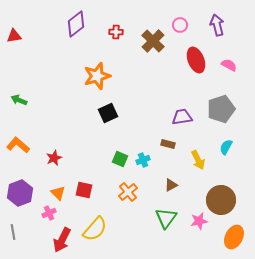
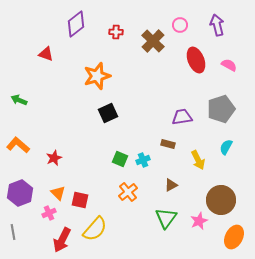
red triangle: moved 32 px right, 18 px down; rotated 28 degrees clockwise
red square: moved 4 px left, 10 px down
pink star: rotated 12 degrees counterclockwise
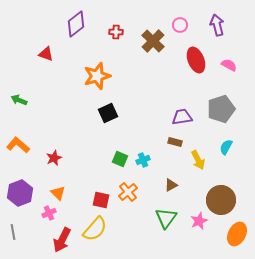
brown rectangle: moved 7 px right, 2 px up
red square: moved 21 px right
orange ellipse: moved 3 px right, 3 px up
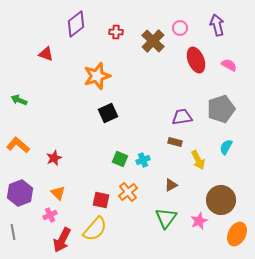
pink circle: moved 3 px down
pink cross: moved 1 px right, 2 px down
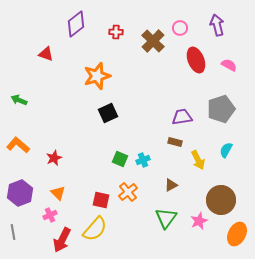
cyan semicircle: moved 3 px down
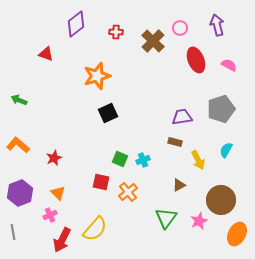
brown triangle: moved 8 px right
red square: moved 18 px up
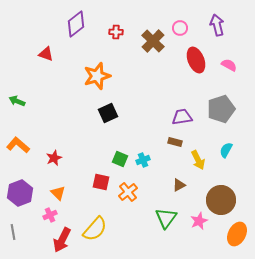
green arrow: moved 2 px left, 1 px down
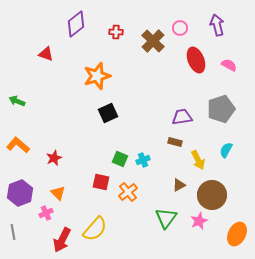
brown circle: moved 9 px left, 5 px up
pink cross: moved 4 px left, 2 px up
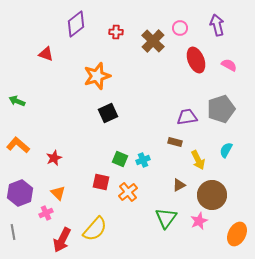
purple trapezoid: moved 5 px right
